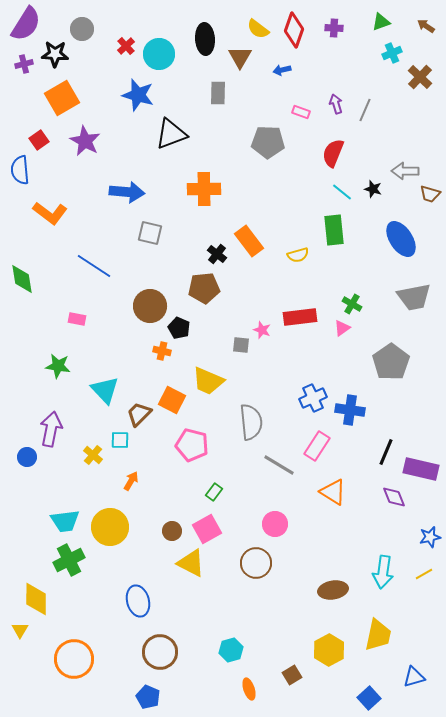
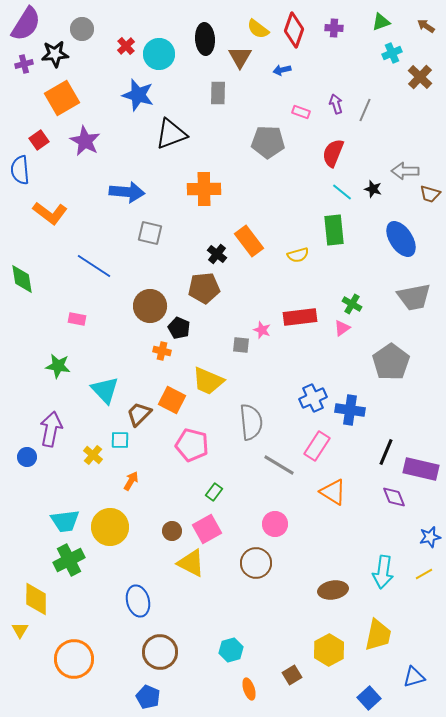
black star at (55, 54): rotated 8 degrees counterclockwise
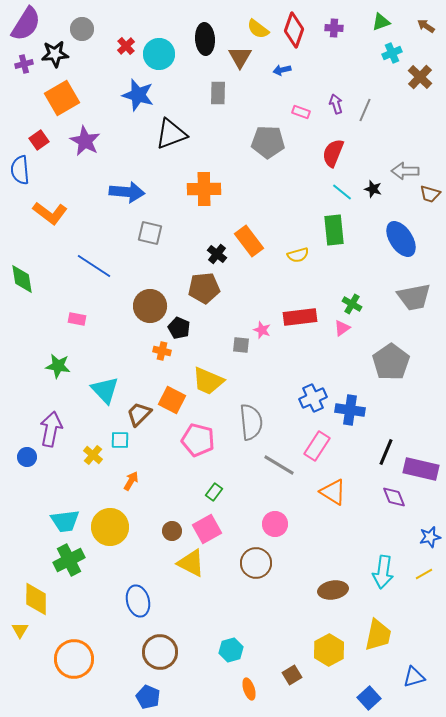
pink pentagon at (192, 445): moved 6 px right, 5 px up
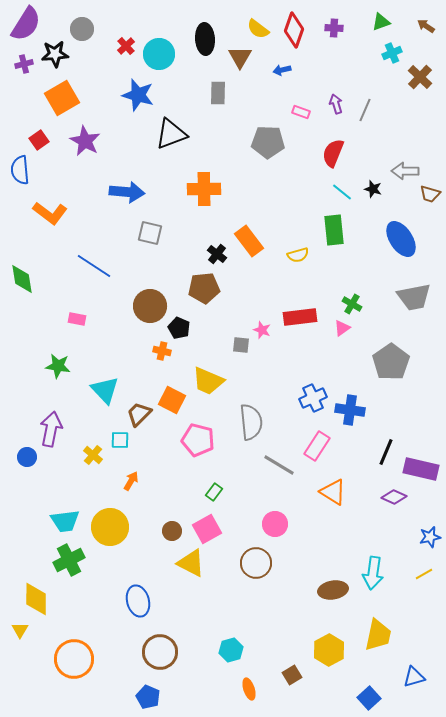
purple diamond at (394, 497): rotated 45 degrees counterclockwise
cyan arrow at (383, 572): moved 10 px left, 1 px down
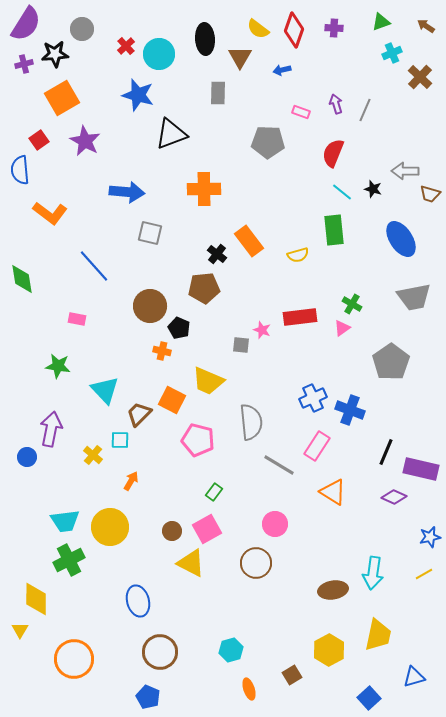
blue line at (94, 266): rotated 15 degrees clockwise
blue cross at (350, 410): rotated 12 degrees clockwise
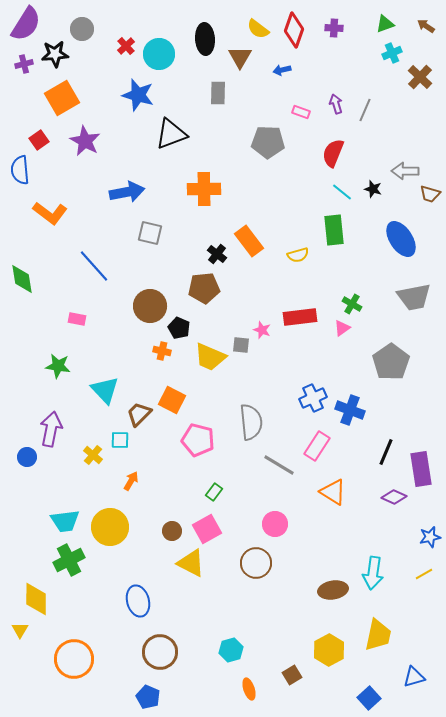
green triangle at (381, 22): moved 4 px right, 2 px down
blue arrow at (127, 192): rotated 16 degrees counterclockwise
yellow trapezoid at (208, 381): moved 2 px right, 24 px up
purple rectangle at (421, 469): rotated 68 degrees clockwise
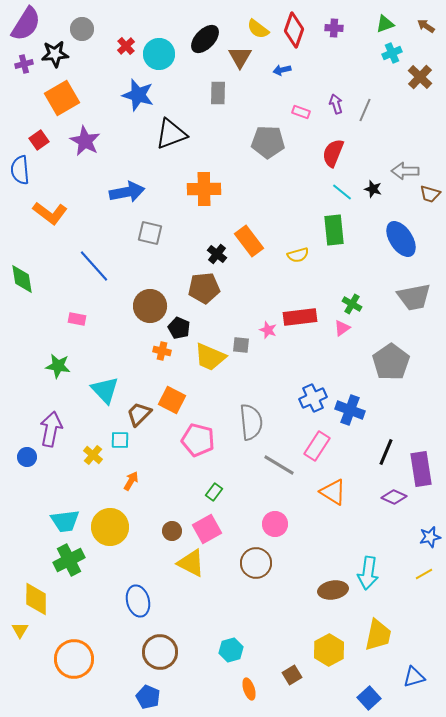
black ellipse at (205, 39): rotated 48 degrees clockwise
pink star at (262, 330): moved 6 px right
cyan arrow at (373, 573): moved 5 px left
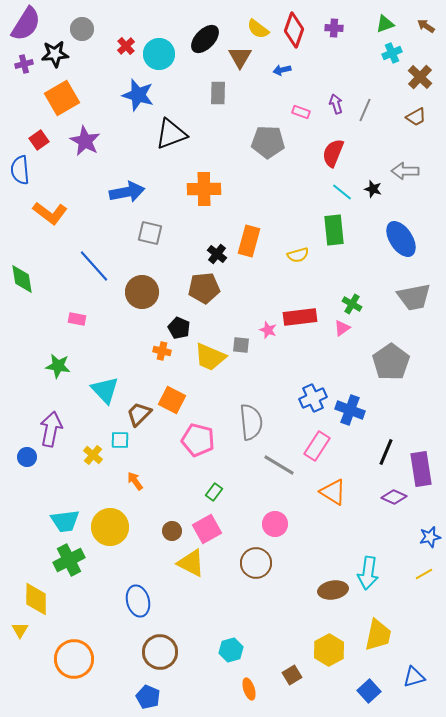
brown trapezoid at (430, 194): moved 14 px left, 77 px up; rotated 45 degrees counterclockwise
orange rectangle at (249, 241): rotated 52 degrees clockwise
brown circle at (150, 306): moved 8 px left, 14 px up
orange arrow at (131, 481): moved 4 px right; rotated 66 degrees counterclockwise
blue square at (369, 698): moved 7 px up
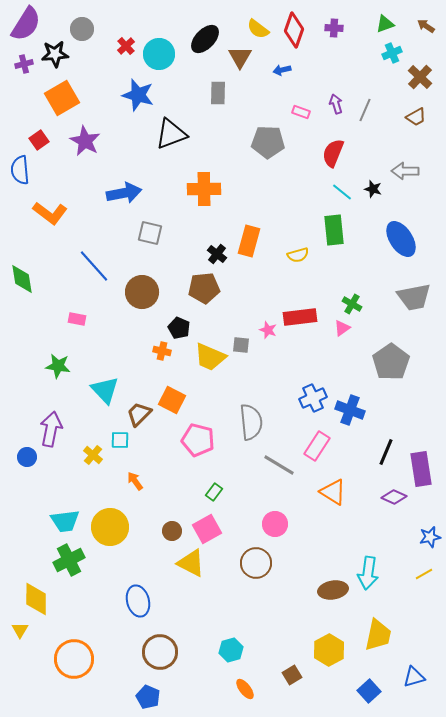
blue arrow at (127, 192): moved 3 px left, 1 px down
orange ellipse at (249, 689): moved 4 px left; rotated 20 degrees counterclockwise
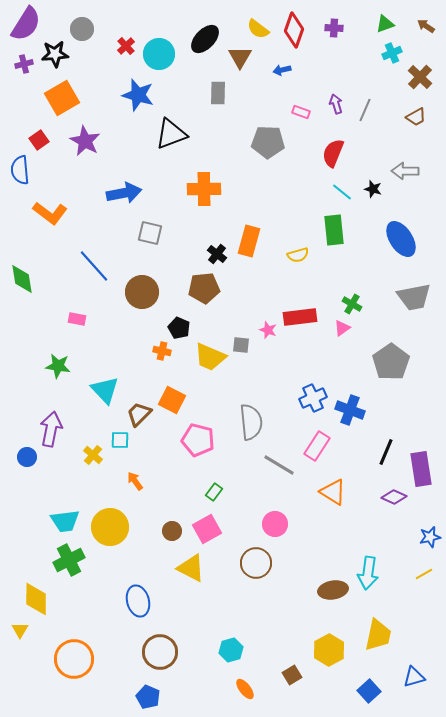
yellow triangle at (191, 563): moved 5 px down
